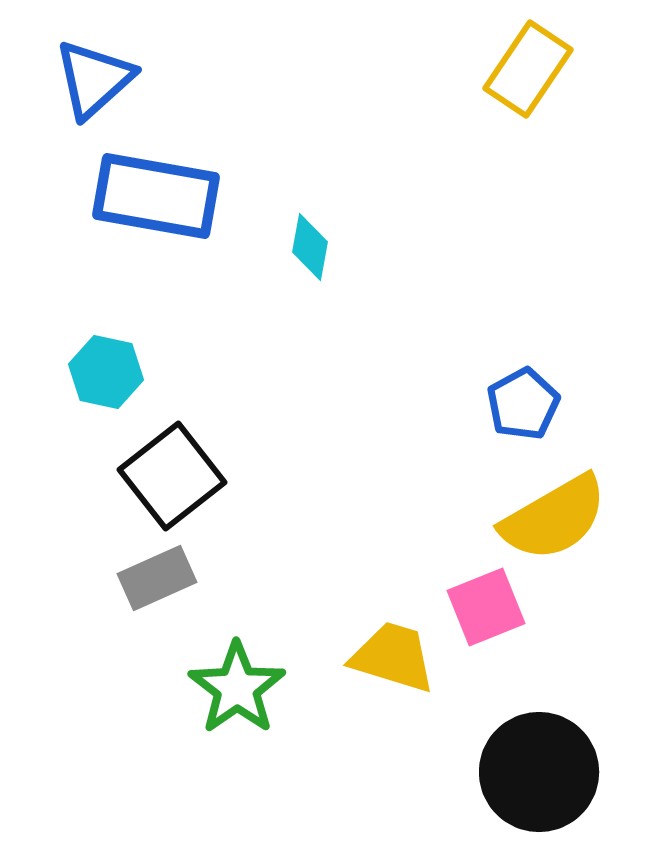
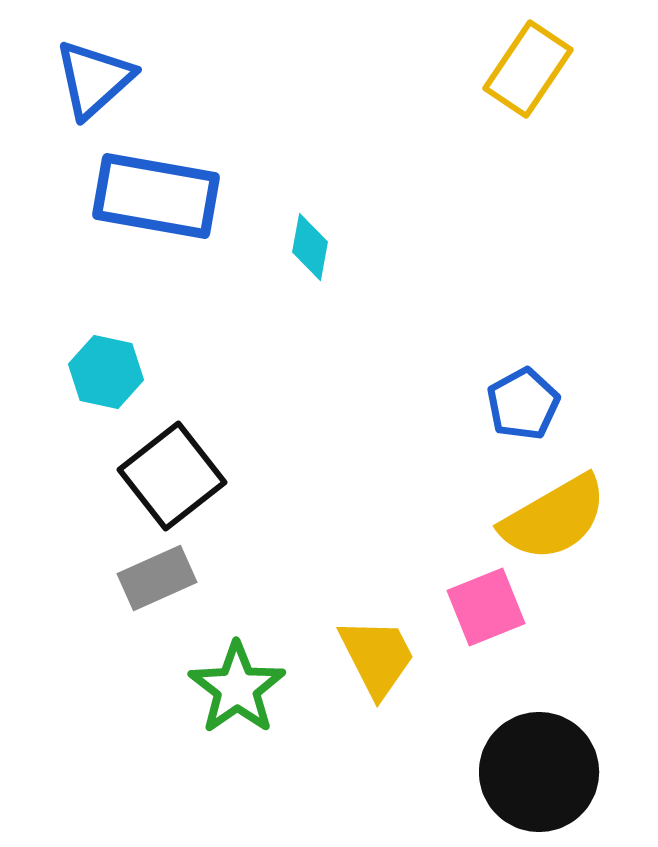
yellow trapezoid: moved 16 px left; rotated 46 degrees clockwise
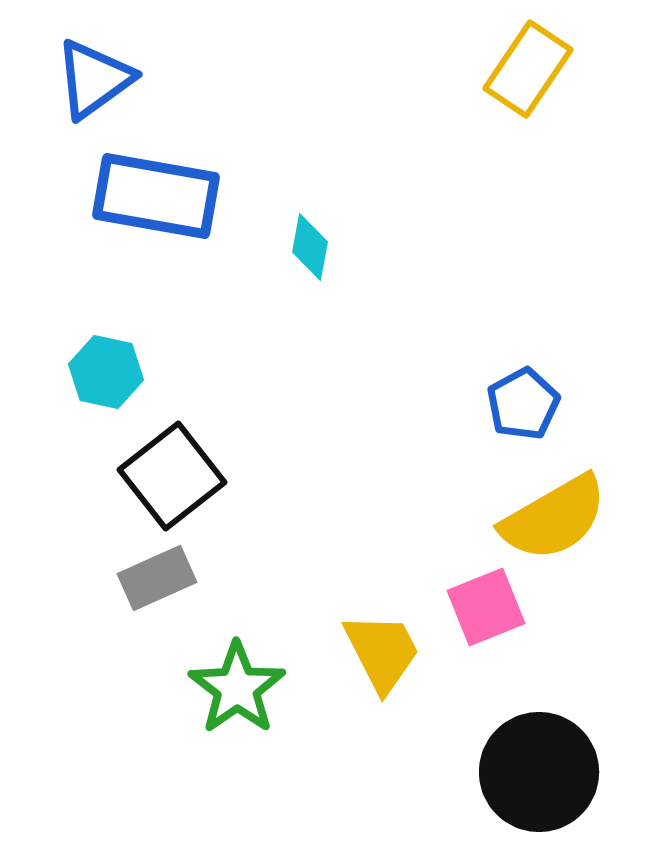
blue triangle: rotated 6 degrees clockwise
yellow trapezoid: moved 5 px right, 5 px up
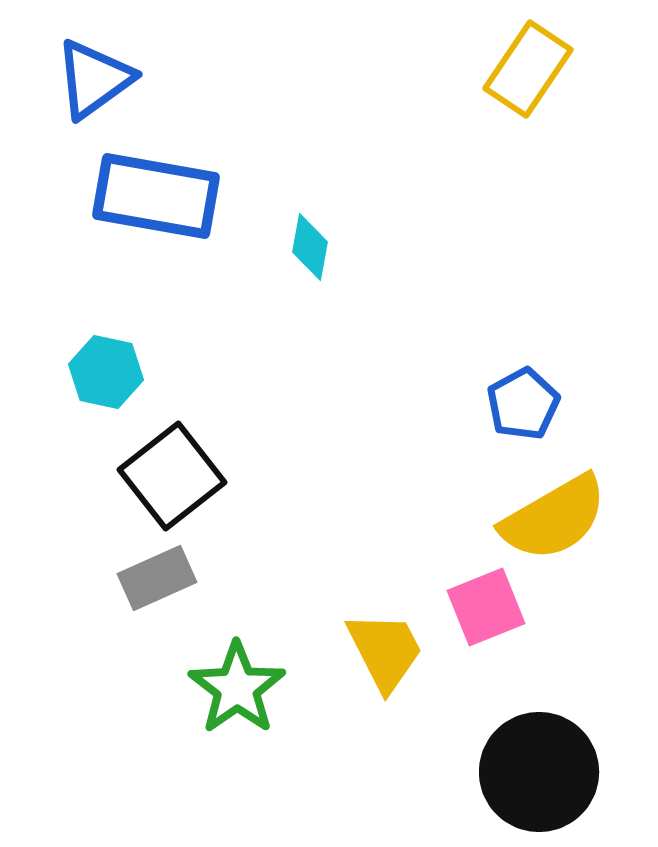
yellow trapezoid: moved 3 px right, 1 px up
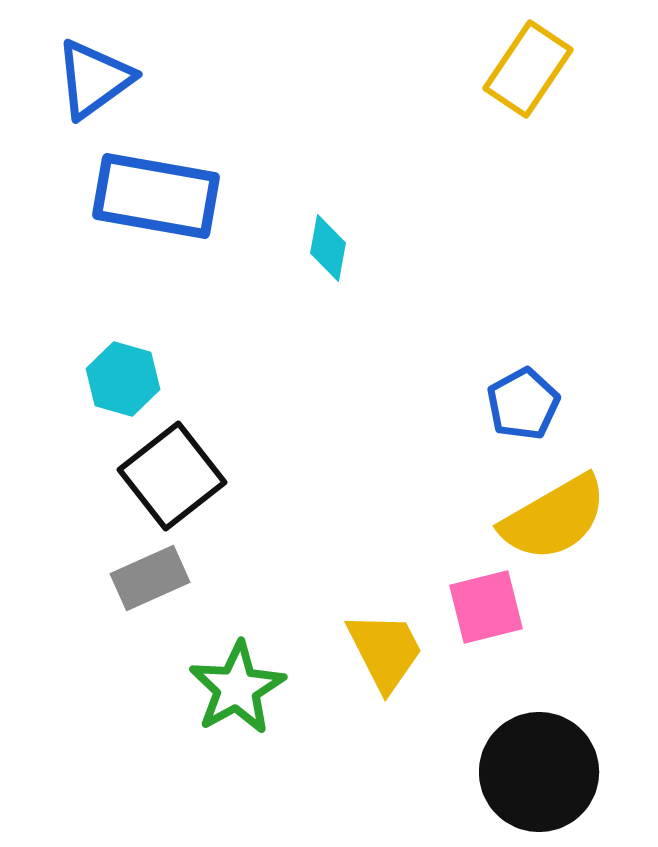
cyan diamond: moved 18 px right, 1 px down
cyan hexagon: moved 17 px right, 7 px down; rotated 4 degrees clockwise
gray rectangle: moved 7 px left
pink square: rotated 8 degrees clockwise
green star: rotated 6 degrees clockwise
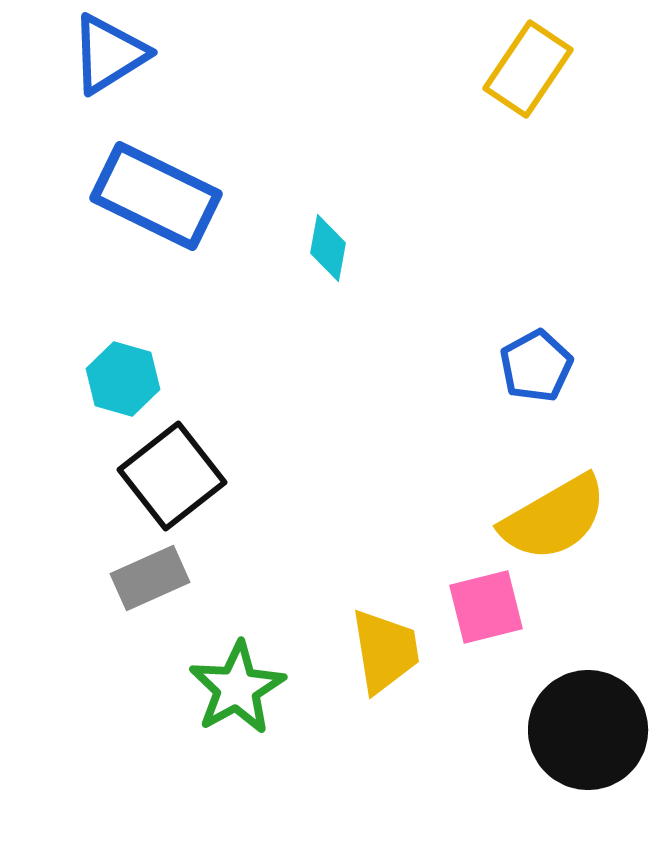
blue triangle: moved 15 px right, 25 px up; rotated 4 degrees clockwise
blue rectangle: rotated 16 degrees clockwise
blue pentagon: moved 13 px right, 38 px up
yellow trapezoid: rotated 18 degrees clockwise
black circle: moved 49 px right, 42 px up
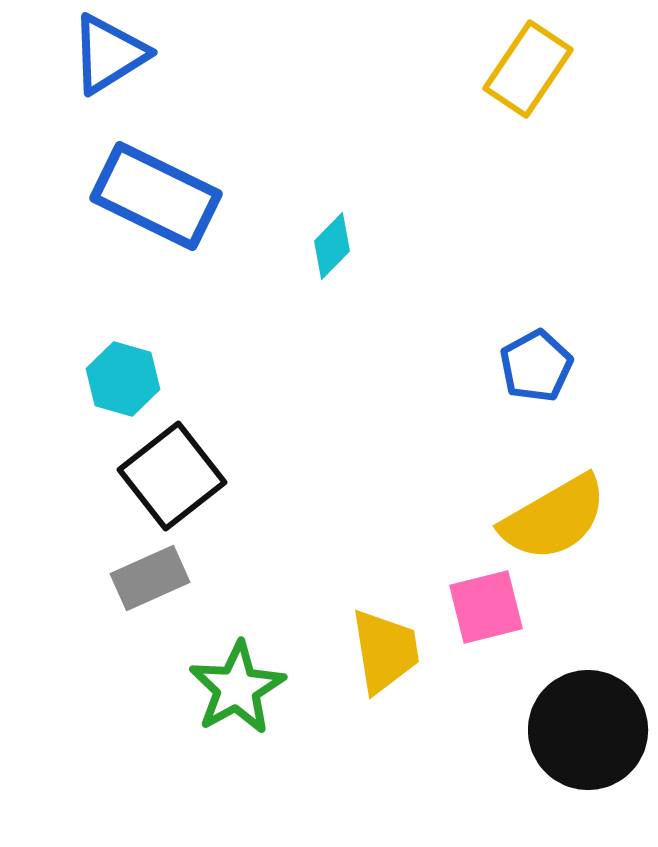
cyan diamond: moved 4 px right, 2 px up; rotated 34 degrees clockwise
